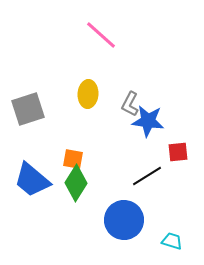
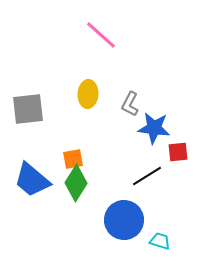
gray square: rotated 12 degrees clockwise
blue star: moved 6 px right, 7 px down
orange square: rotated 20 degrees counterclockwise
cyan trapezoid: moved 12 px left
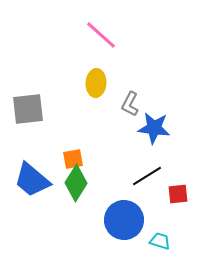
yellow ellipse: moved 8 px right, 11 px up
red square: moved 42 px down
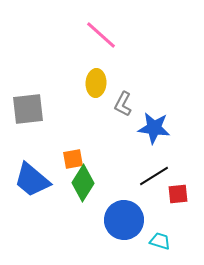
gray L-shape: moved 7 px left
black line: moved 7 px right
green diamond: moved 7 px right
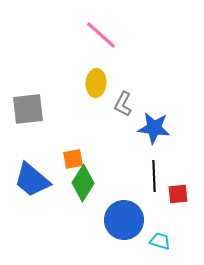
black line: rotated 60 degrees counterclockwise
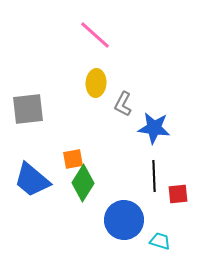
pink line: moved 6 px left
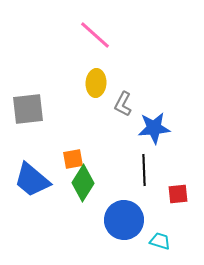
blue star: rotated 12 degrees counterclockwise
black line: moved 10 px left, 6 px up
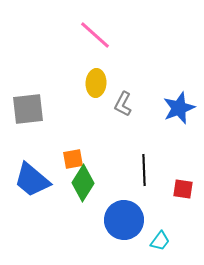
blue star: moved 25 px right, 20 px up; rotated 16 degrees counterclockwise
red square: moved 5 px right, 5 px up; rotated 15 degrees clockwise
cyan trapezoid: rotated 110 degrees clockwise
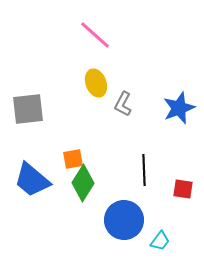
yellow ellipse: rotated 24 degrees counterclockwise
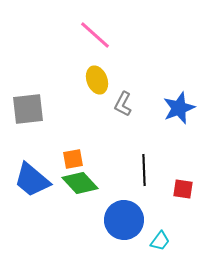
yellow ellipse: moved 1 px right, 3 px up
green diamond: moved 3 px left; rotated 75 degrees counterclockwise
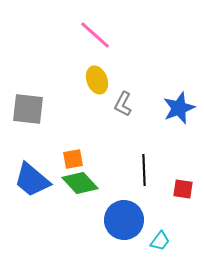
gray square: rotated 12 degrees clockwise
